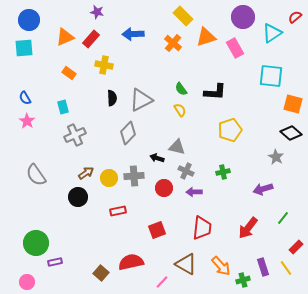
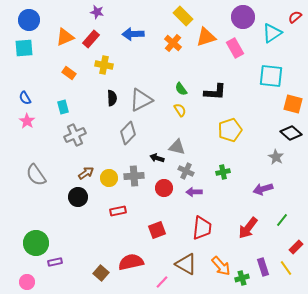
green line at (283, 218): moved 1 px left, 2 px down
green cross at (243, 280): moved 1 px left, 2 px up
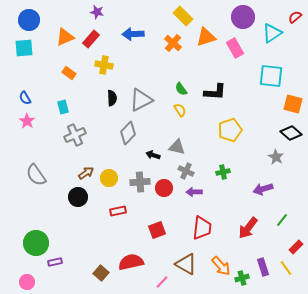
black arrow at (157, 158): moved 4 px left, 3 px up
gray cross at (134, 176): moved 6 px right, 6 px down
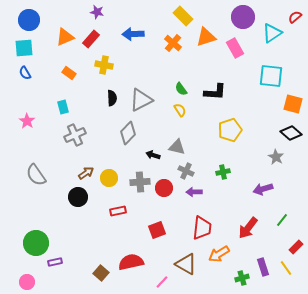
blue semicircle at (25, 98): moved 25 px up
orange arrow at (221, 266): moved 2 px left, 12 px up; rotated 100 degrees clockwise
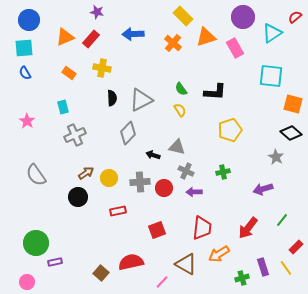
yellow cross at (104, 65): moved 2 px left, 3 px down
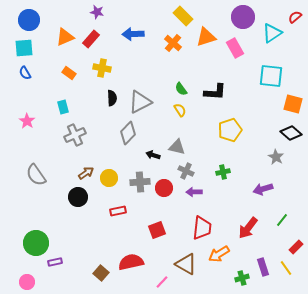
gray triangle at (141, 100): moved 1 px left, 2 px down
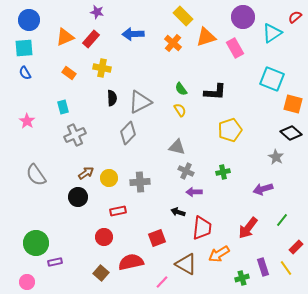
cyan square at (271, 76): moved 1 px right, 3 px down; rotated 15 degrees clockwise
black arrow at (153, 155): moved 25 px right, 57 px down
red circle at (164, 188): moved 60 px left, 49 px down
red square at (157, 230): moved 8 px down
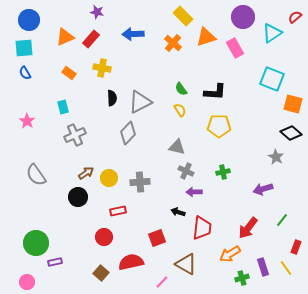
yellow pentagon at (230, 130): moved 11 px left, 4 px up; rotated 20 degrees clockwise
red rectangle at (296, 247): rotated 24 degrees counterclockwise
orange arrow at (219, 254): moved 11 px right
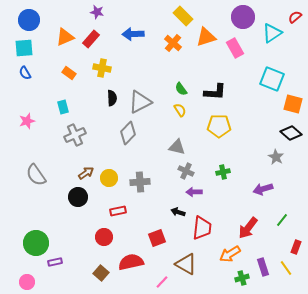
pink star at (27, 121): rotated 21 degrees clockwise
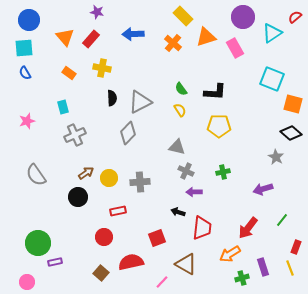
orange triangle at (65, 37): rotated 48 degrees counterclockwise
green circle at (36, 243): moved 2 px right
yellow line at (286, 268): moved 4 px right; rotated 14 degrees clockwise
